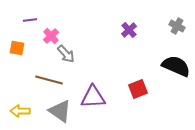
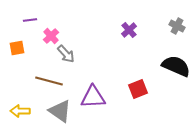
orange square: rotated 21 degrees counterclockwise
brown line: moved 1 px down
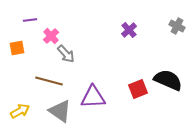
black semicircle: moved 8 px left, 14 px down
yellow arrow: rotated 150 degrees clockwise
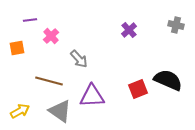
gray cross: moved 1 px left, 1 px up; rotated 14 degrees counterclockwise
gray arrow: moved 13 px right, 5 px down
purple triangle: moved 1 px left, 1 px up
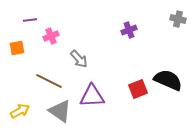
gray cross: moved 2 px right, 6 px up
purple cross: rotated 21 degrees clockwise
pink cross: rotated 21 degrees clockwise
brown line: rotated 12 degrees clockwise
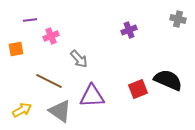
orange square: moved 1 px left, 1 px down
yellow arrow: moved 2 px right, 1 px up
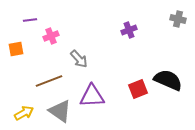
brown line: rotated 48 degrees counterclockwise
yellow arrow: moved 2 px right, 3 px down
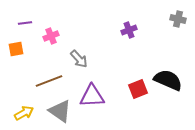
purple line: moved 5 px left, 3 px down
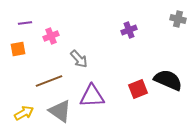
orange square: moved 2 px right
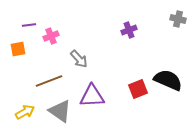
purple line: moved 4 px right, 2 px down
yellow arrow: moved 1 px right, 1 px up
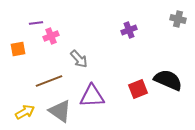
purple line: moved 7 px right, 2 px up
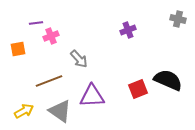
purple cross: moved 1 px left
yellow arrow: moved 1 px left, 1 px up
